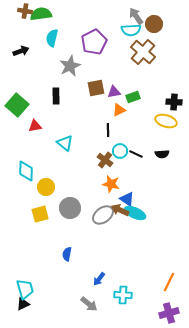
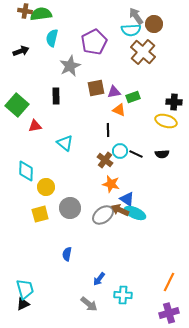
orange triangle at (119, 110): rotated 48 degrees clockwise
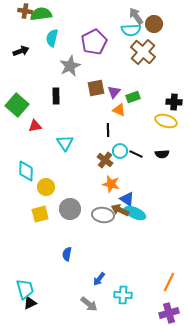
purple triangle at (114, 92): rotated 40 degrees counterclockwise
cyan triangle at (65, 143): rotated 18 degrees clockwise
gray circle at (70, 208): moved 1 px down
gray ellipse at (103, 215): rotated 45 degrees clockwise
black triangle at (23, 304): moved 7 px right, 1 px up
